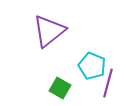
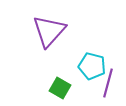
purple triangle: rotated 9 degrees counterclockwise
cyan pentagon: rotated 8 degrees counterclockwise
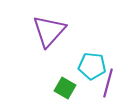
cyan pentagon: rotated 8 degrees counterclockwise
green square: moved 5 px right
